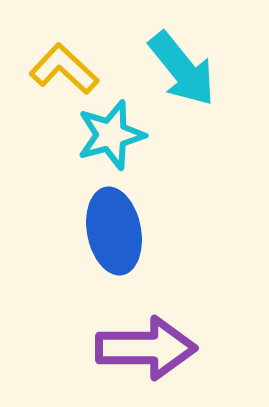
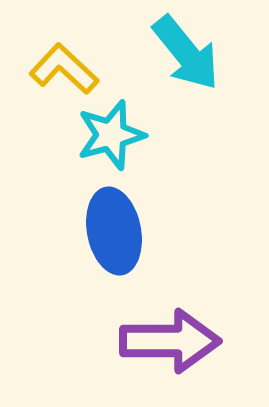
cyan arrow: moved 4 px right, 16 px up
purple arrow: moved 24 px right, 7 px up
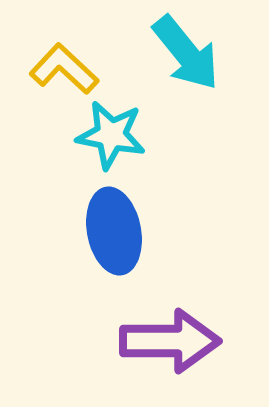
cyan star: rotated 26 degrees clockwise
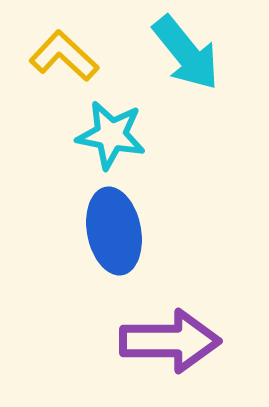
yellow L-shape: moved 13 px up
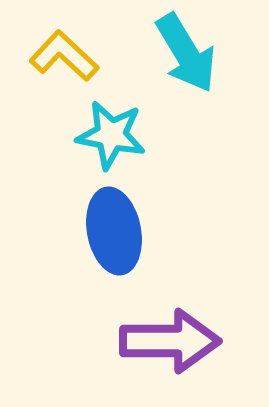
cyan arrow: rotated 8 degrees clockwise
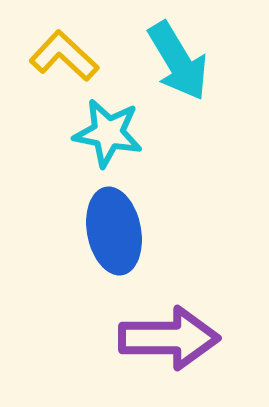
cyan arrow: moved 8 px left, 8 px down
cyan star: moved 3 px left, 2 px up
purple arrow: moved 1 px left, 3 px up
